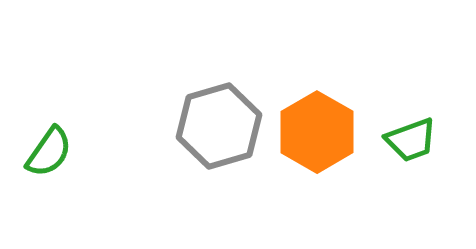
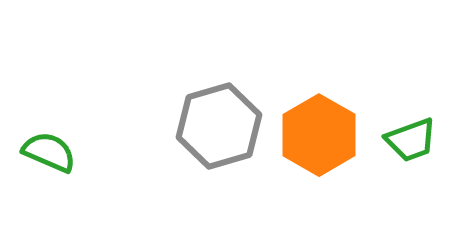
orange hexagon: moved 2 px right, 3 px down
green semicircle: rotated 102 degrees counterclockwise
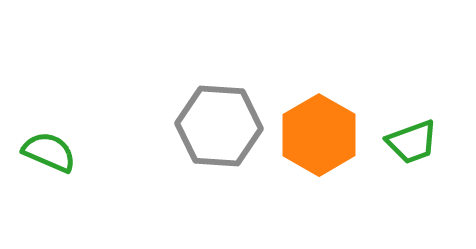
gray hexagon: rotated 20 degrees clockwise
green trapezoid: moved 1 px right, 2 px down
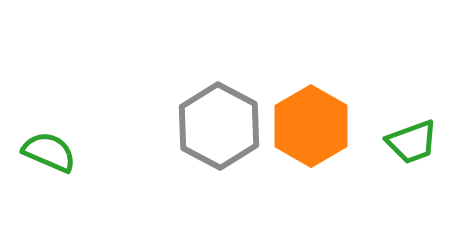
gray hexagon: rotated 24 degrees clockwise
orange hexagon: moved 8 px left, 9 px up
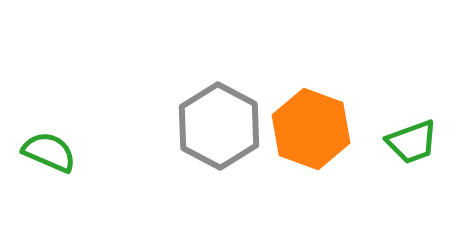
orange hexagon: moved 3 px down; rotated 10 degrees counterclockwise
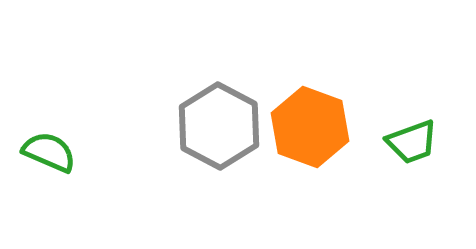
orange hexagon: moved 1 px left, 2 px up
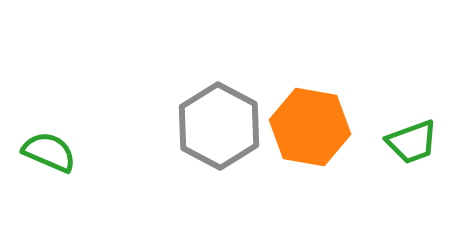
orange hexagon: rotated 10 degrees counterclockwise
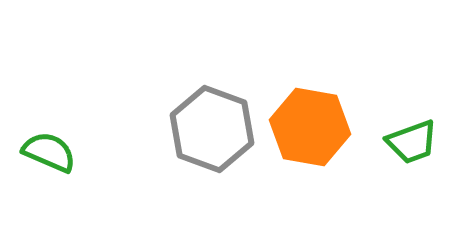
gray hexagon: moved 7 px left, 3 px down; rotated 8 degrees counterclockwise
